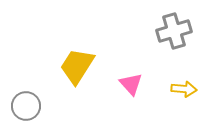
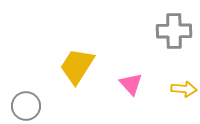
gray cross: rotated 16 degrees clockwise
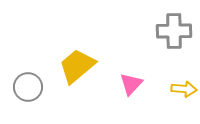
yellow trapezoid: rotated 18 degrees clockwise
pink triangle: rotated 25 degrees clockwise
gray circle: moved 2 px right, 19 px up
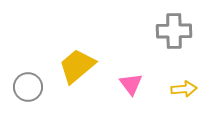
pink triangle: rotated 20 degrees counterclockwise
yellow arrow: rotated 10 degrees counterclockwise
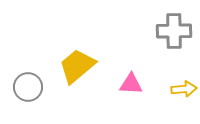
pink triangle: rotated 50 degrees counterclockwise
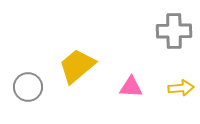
pink triangle: moved 3 px down
yellow arrow: moved 3 px left, 1 px up
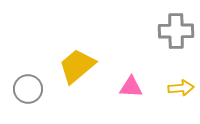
gray cross: moved 2 px right
gray circle: moved 2 px down
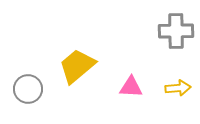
yellow arrow: moved 3 px left
